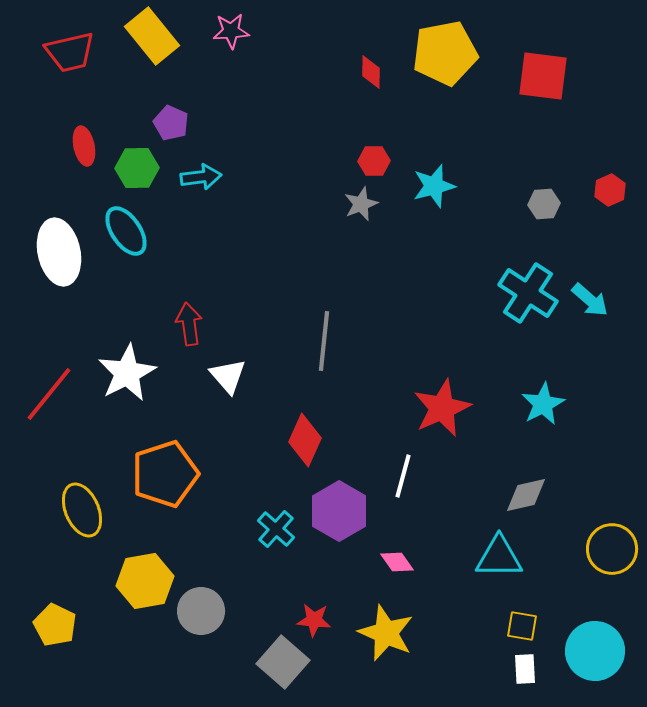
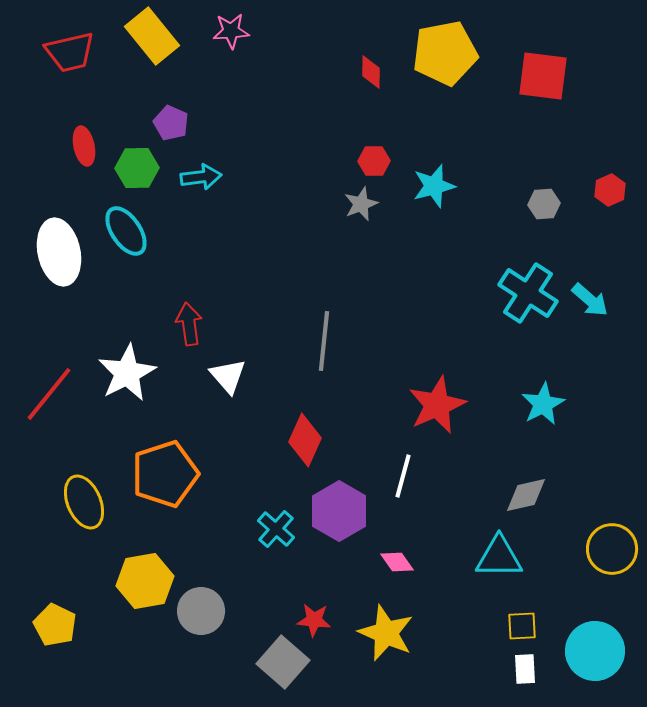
red star at (442, 408): moved 5 px left, 3 px up
yellow ellipse at (82, 510): moved 2 px right, 8 px up
yellow square at (522, 626): rotated 12 degrees counterclockwise
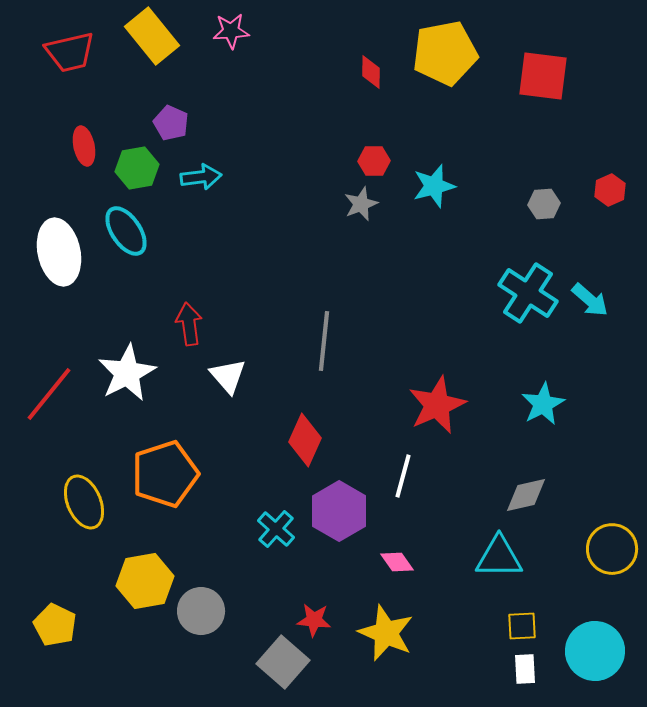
green hexagon at (137, 168): rotated 9 degrees counterclockwise
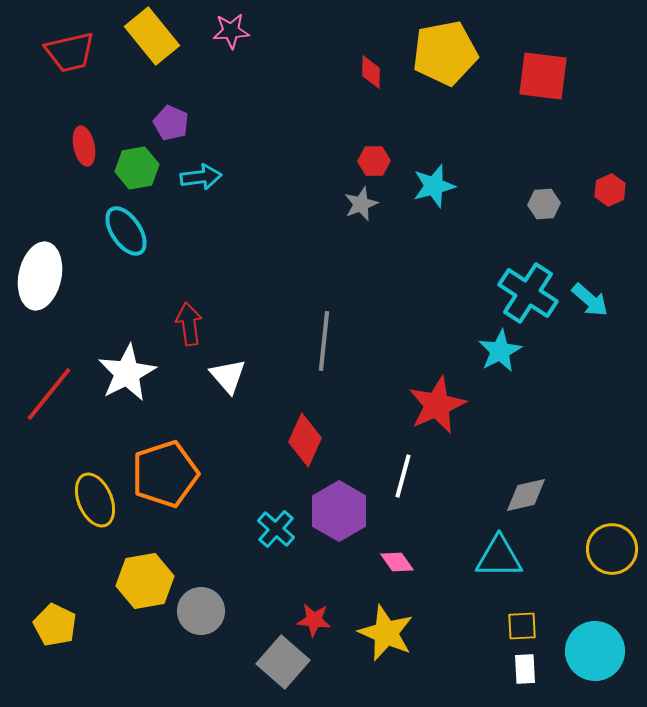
white ellipse at (59, 252): moved 19 px left, 24 px down; rotated 24 degrees clockwise
cyan star at (543, 404): moved 43 px left, 53 px up
yellow ellipse at (84, 502): moved 11 px right, 2 px up
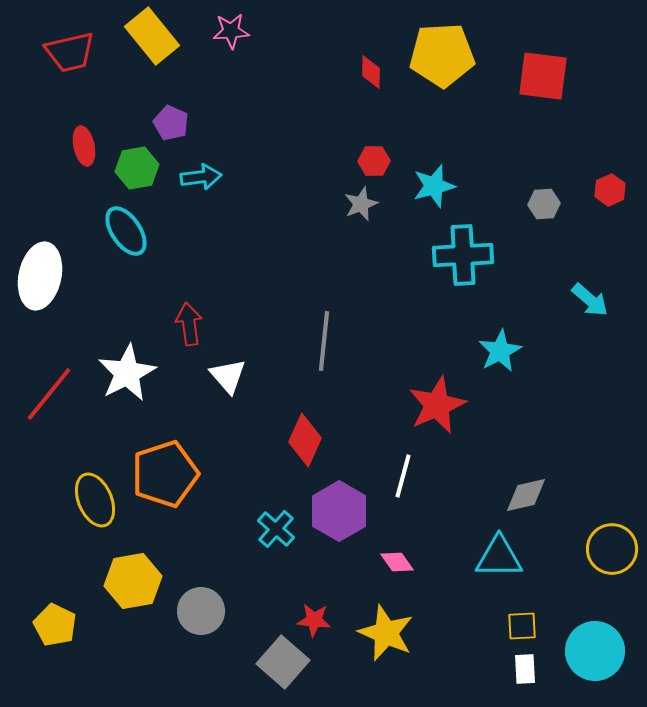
yellow pentagon at (445, 53): moved 3 px left, 2 px down; rotated 8 degrees clockwise
cyan cross at (528, 293): moved 65 px left, 38 px up; rotated 36 degrees counterclockwise
yellow hexagon at (145, 581): moved 12 px left
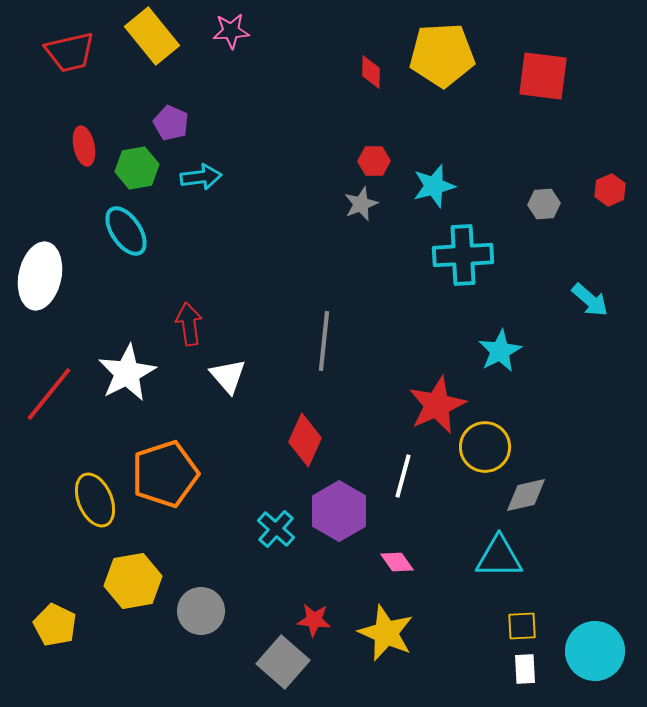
yellow circle at (612, 549): moved 127 px left, 102 px up
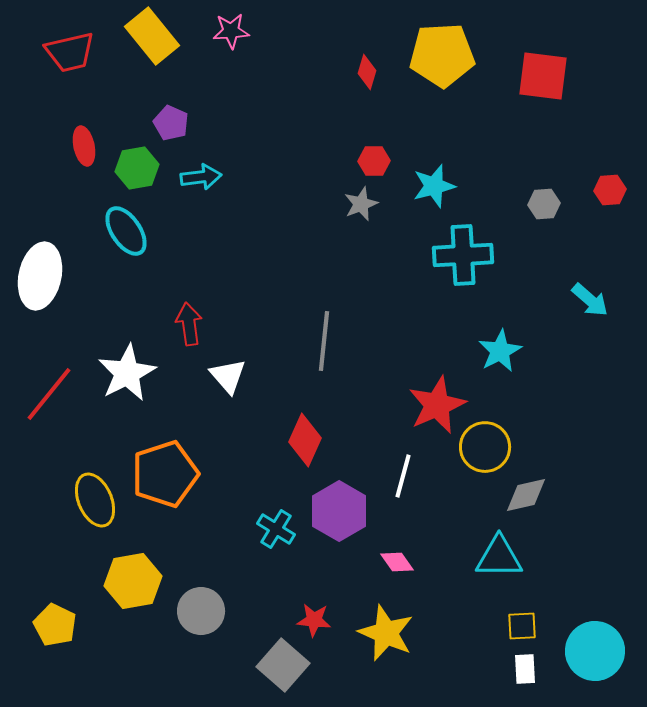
red diamond at (371, 72): moved 4 px left; rotated 16 degrees clockwise
red hexagon at (610, 190): rotated 20 degrees clockwise
cyan cross at (276, 529): rotated 9 degrees counterclockwise
gray square at (283, 662): moved 3 px down
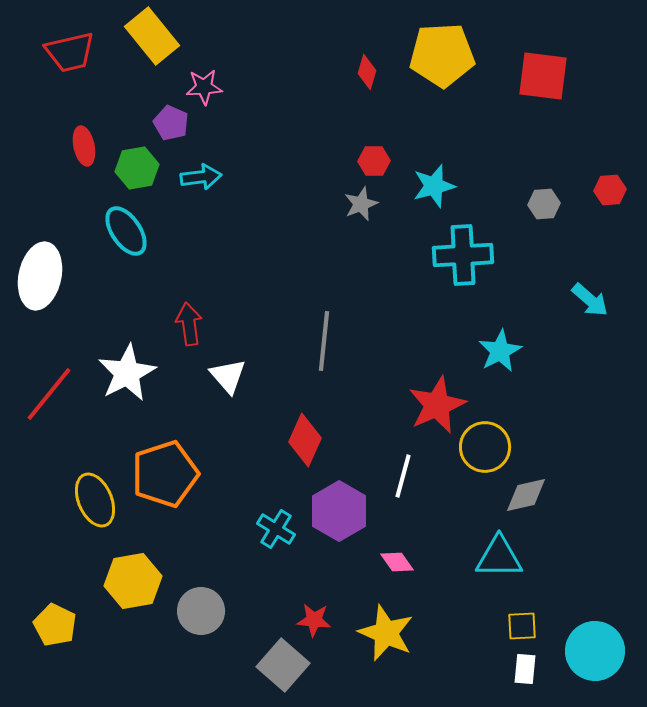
pink star at (231, 31): moved 27 px left, 56 px down
white rectangle at (525, 669): rotated 8 degrees clockwise
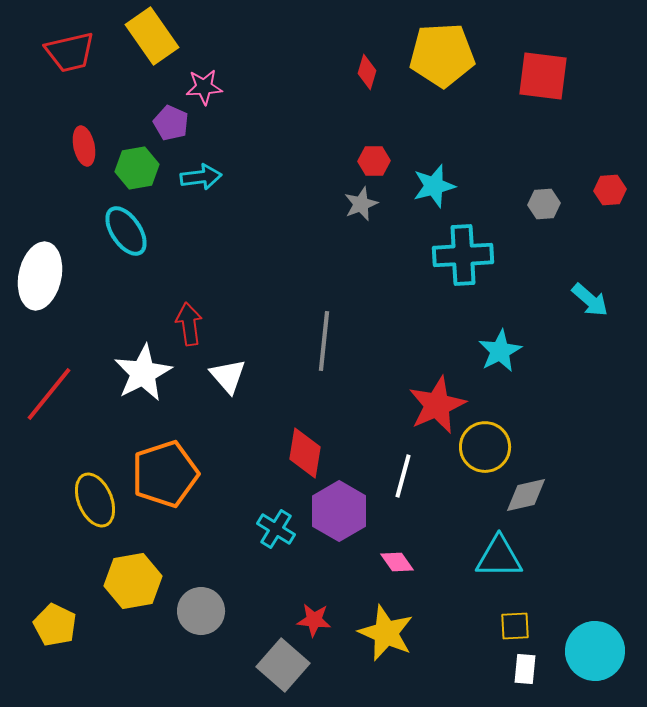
yellow rectangle at (152, 36): rotated 4 degrees clockwise
white star at (127, 373): moved 16 px right
red diamond at (305, 440): moved 13 px down; rotated 15 degrees counterclockwise
yellow square at (522, 626): moved 7 px left
